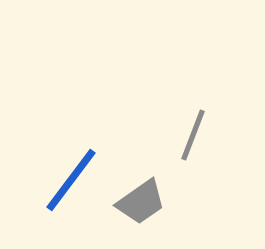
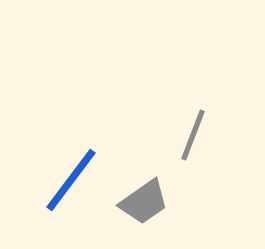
gray trapezoid: moved 3 px right
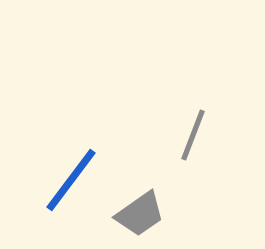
gray trapezoid: moved 4 px left, 12 px down
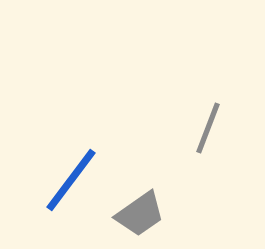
gray line: moved 15 px right, 7 px up
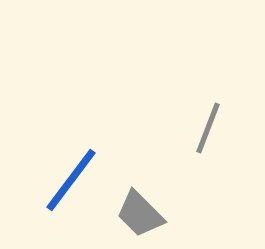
gray trapezoid: rotated 80 degrees clockwise
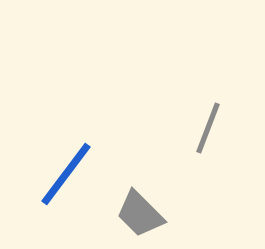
blue line: moved 5 px left, 6 px up
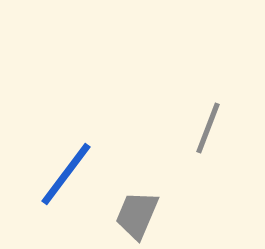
gray trapezoid: moved 3 px left, 1 px down; rotated 68 degrees clockwise
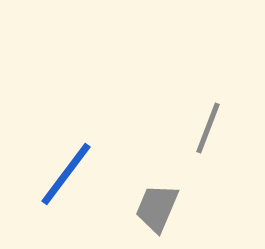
gray trapezoid: moved 20 px right, 7 px up
